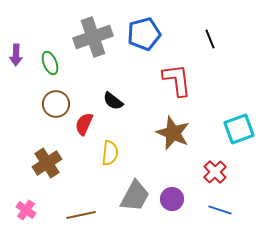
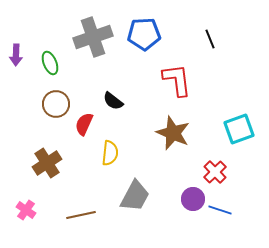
blue pentagon: rotated 12 degrees clockwise
purple circle: moved 21 px right
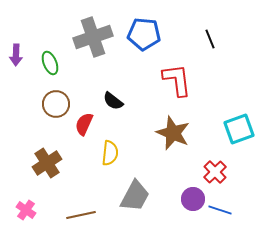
blue pentagon: rotated 8 degrees clockwise
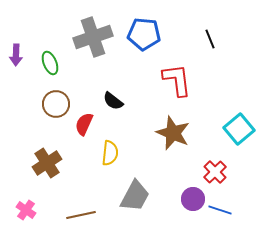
cyan square: rotated 20 degrees counterclockwise
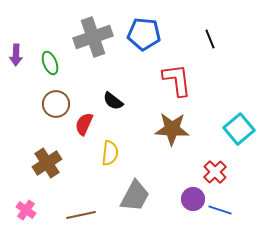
brown star: moved 1 px left, 4 px up; rotated 20 degrees counterclockwise
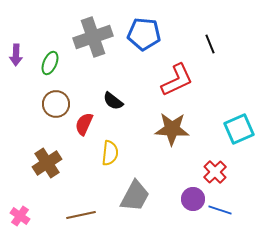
black line: moved 5 px down
green ellipse: rotated 45 degrees clockwise
red L-shape: rotated 72 degrees clockwise
cyan square: rotated 16 degrees clockwise
pink cross: moved 6 px left, 6 px down
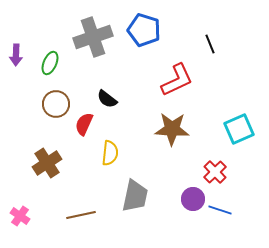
blue pentagon: moved 4 px up; rotated 12 degrees clockwise
black semicircle: moved 6 px left, 2 px up
gray trapezoid: rotated 16 degrees counterclockwise
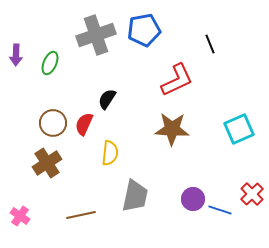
blue pentagon: rotated 28 degrees counterclockwise
gray cross: moved 3 px right, 2 px up
black semicircle: rotated 85 degrees clockwise
brown circle: moved 3 px left, 19 px down
red cross: moved 37 px right, 22 px down
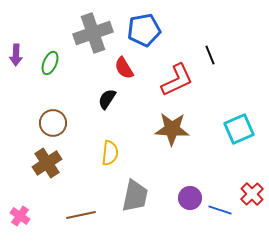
gray cross: moved 3 px left, 2 px up
black line: moved 11 px down
red semicircle: moved 40 px right, 56 px up; rotated 55 degrees counterclockwise
purple circle: moved 3 px left, 1 px up
